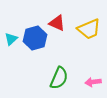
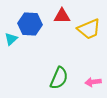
red triangle: moved 5 px right, 7 px up; rotated 24 degrees counterclockwise
blue hexagon: moved 5 px left, 14 px up; rotated 20 degrees clockwise
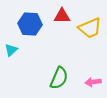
yellow trapezoid: moved 1 px right, 1 px up
cyan triangle: moved 11 px down
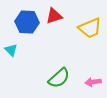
red triangle: moved 8 px left; rotated 18 degrees counterclockwise
blue hexagon: moved 3 px left, 2 px up
cyan triangle: rotated 32 degrees counterclockwise
green semicircle: rotated 25 degrees clockwise
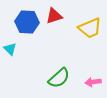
cyan triangle: moved 1 px left, 1 px up
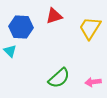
blue hexagon: moved 6 px left, 5 px down
yellow trapezoid: rotated 145 degrees clockwise
cyan triangle: moved 2 px down
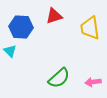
yellow trapezoid: rotated 40 degrees counterclockwise
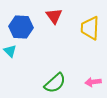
red triangle: rotated 48 degrees counterclockwise
yellow trapezoid: rotated 10 degrees clockwise
green semicircle: moved 4 px left, 5 px down
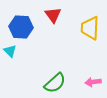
red triangle: moved 1 px left, 1 px up
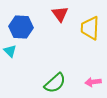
red triangle: moved 7 px right, 1 px up
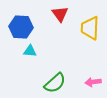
cyan triangle: moved 20 px right; rotated 40 degrees counterclockwise
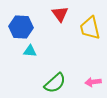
yellow trapezoid: rotated 15 degrees counterclockwise
